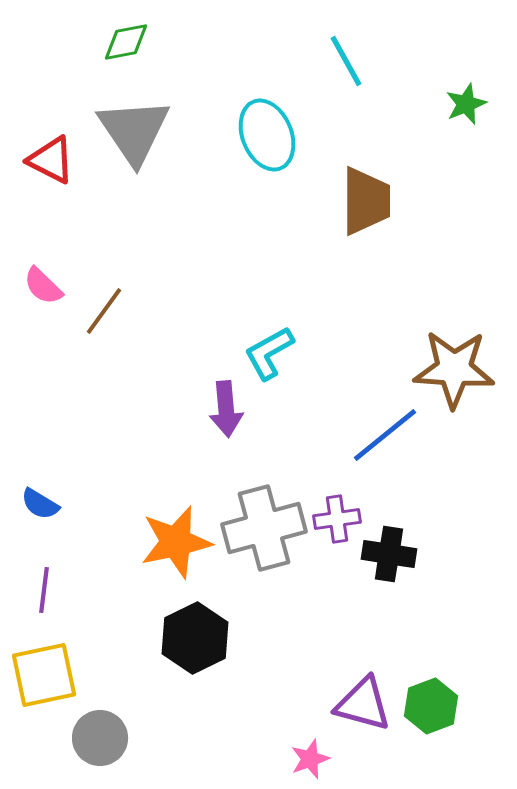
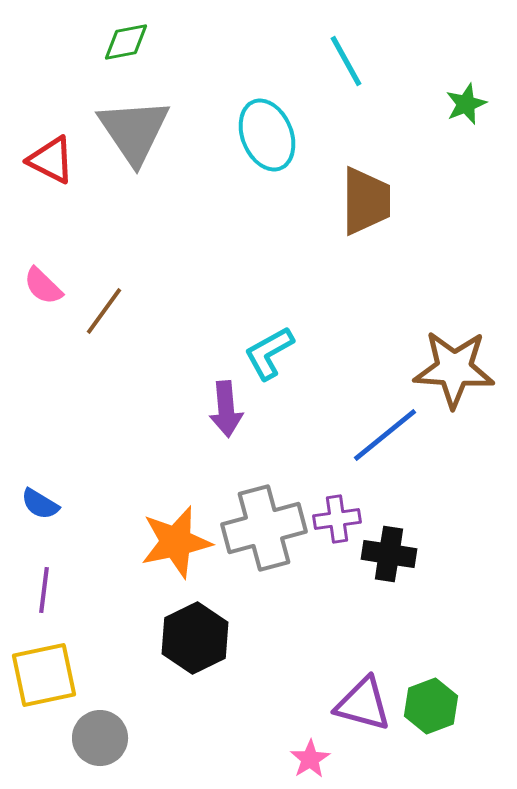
pink star: rotated 12 degrees counterclockwise
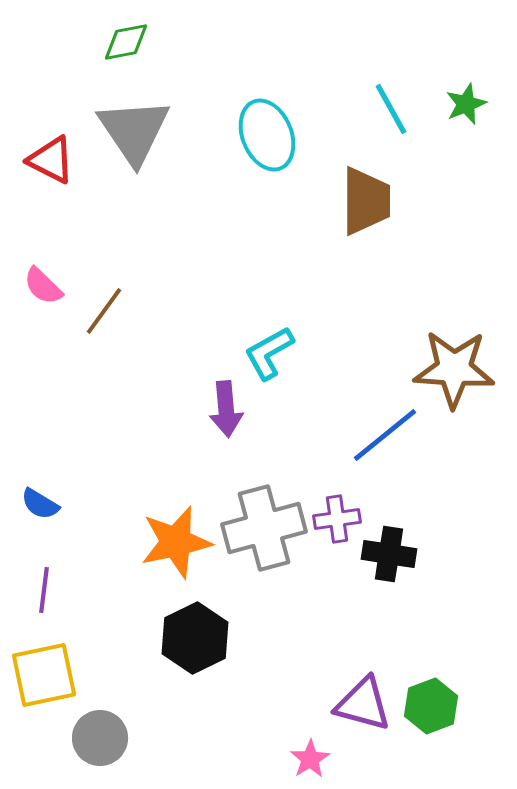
cyan line: moved 45 px right, 48 px down
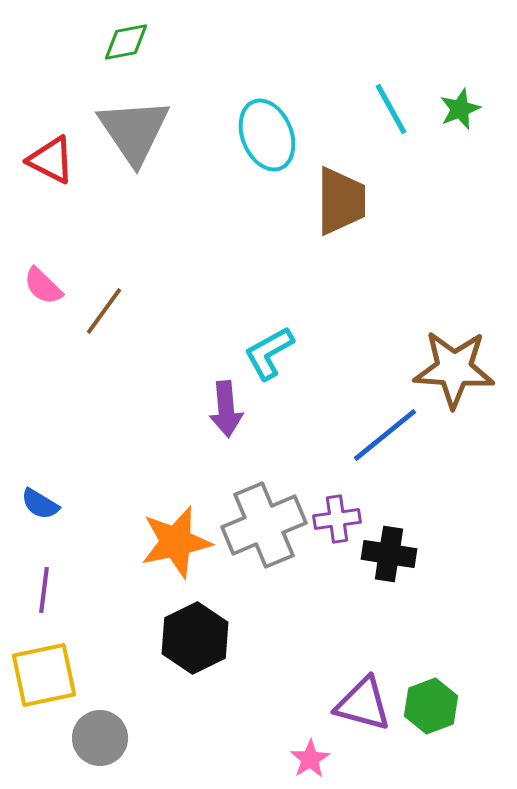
green star: moved 6 px left, 5 px down
brown trapezoid: moved 25 px left
gray cross: moved 3 px up; rotated 8 degrees counterclockwise
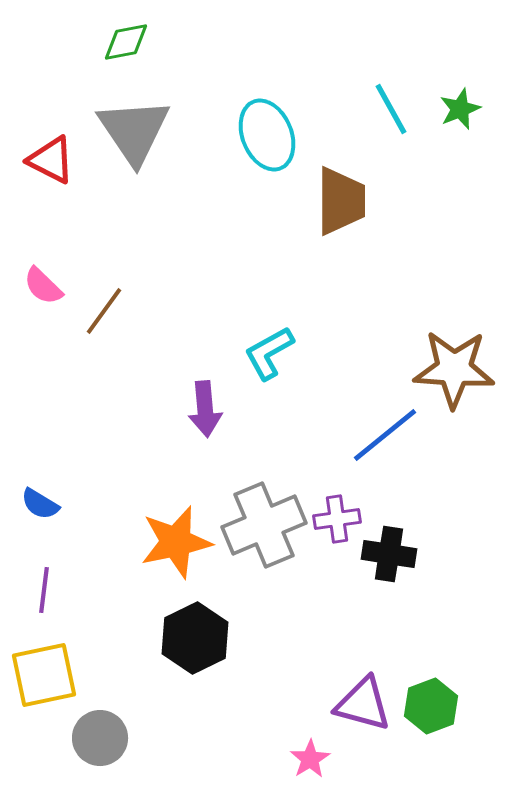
purple arrow: moved 21 px left
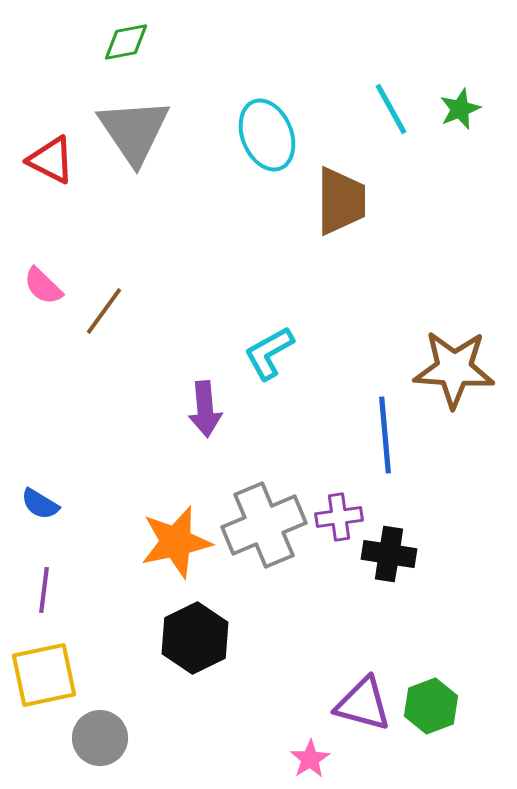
blue line: rotated 56 degrees counterclockwise
purple cross: moved 2 px right, 2 px up
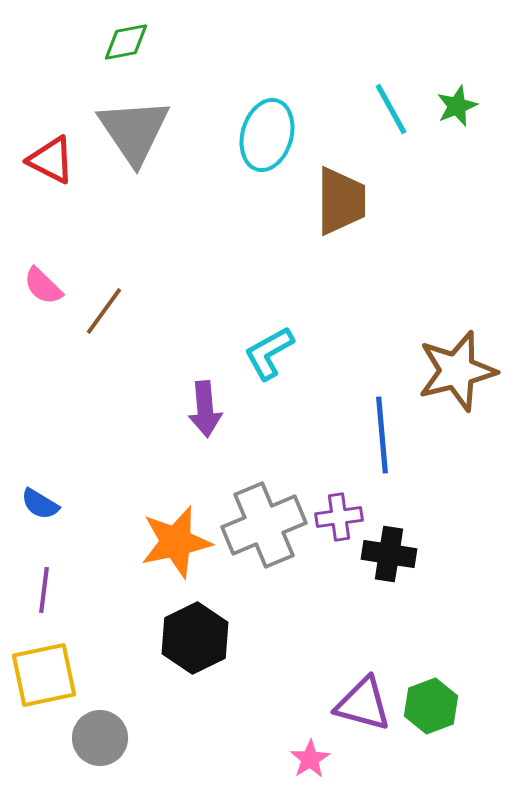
green star: moved 3 px left, 3 px up
cyan ellipse: rotated 38 degrees clockwise
brown star: moved 3 px right, 2 px down; rotated 18 degrees counterclockwise
blue line: moved 3 px left
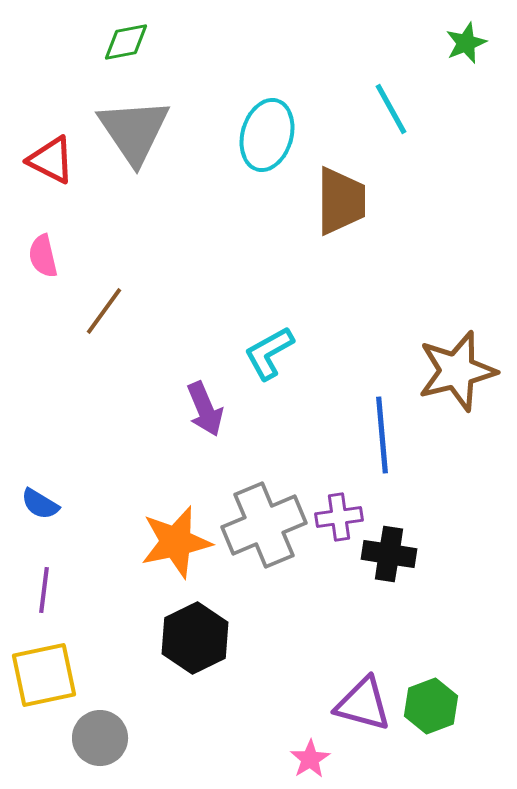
green star: moved 9 px right, 63 px up
pink semicircle: moved 30 px up; rotated 33 degrees clockwise
purple arrow: rotated 18 degrees counterclockwise
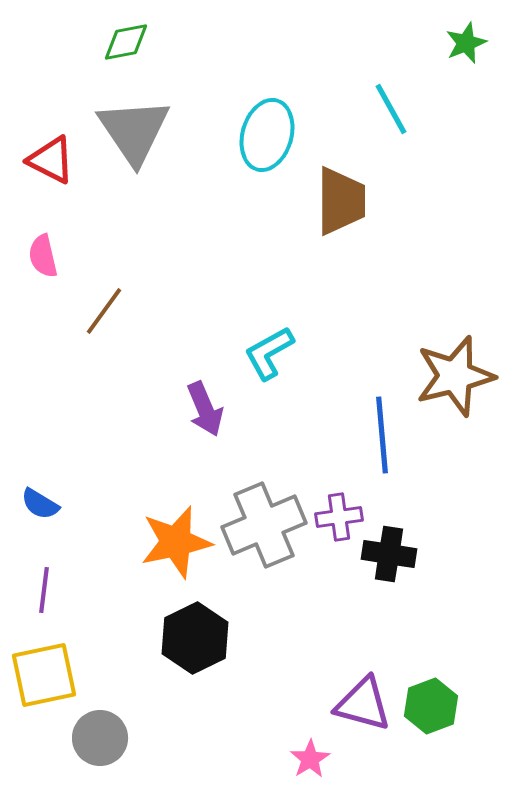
brown star: moved 2 px left, 5 px down
